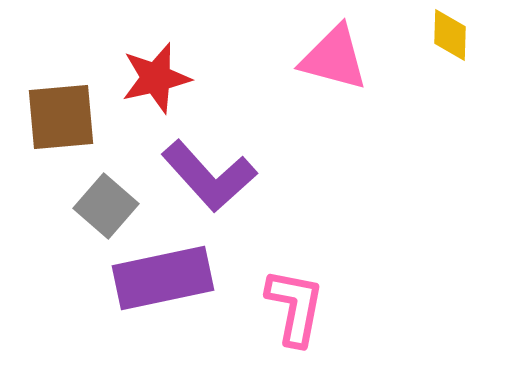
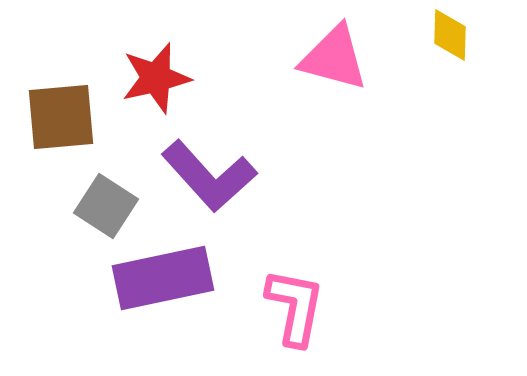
gray square: rotated 8 degrees counterclockwise
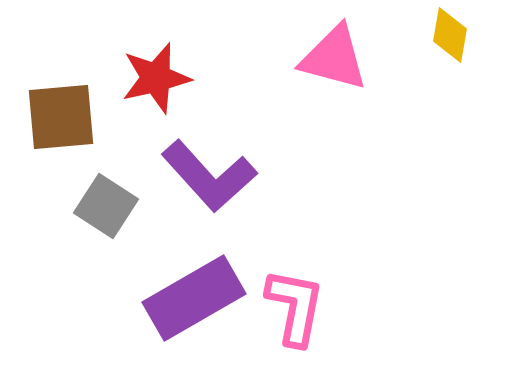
yellow diamond: rotated 8 degrees clockwise
purple rectangle: moved 31 px right, 20 px down; rotated 18 degrees counterclockwise
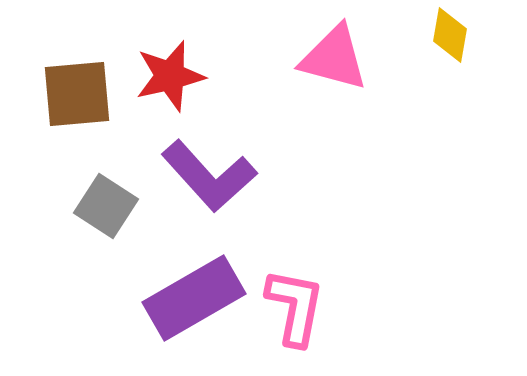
red star: moved 14 px right, 2 px up
brown square: moved 16 px right, 23 px up
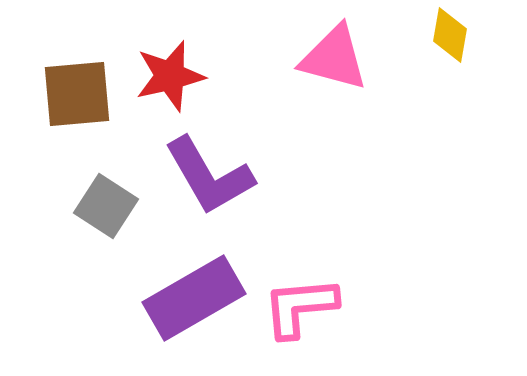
purple L-shape: rotated 12 degrees clockwise
pink L-shape: moved 5 px right; rotated 106 degrees counterclockwise
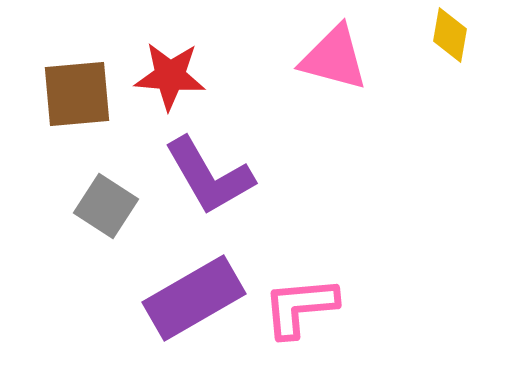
red star: rotated 18 degrees clockwise
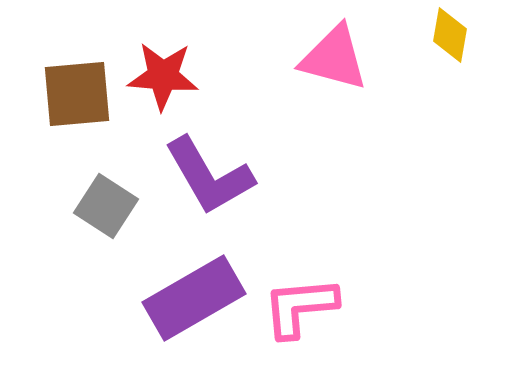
red star: moved 7 px left
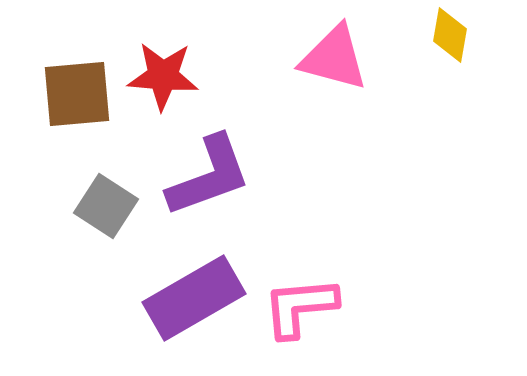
purple L-shape: rotated 80 degrees counterclockwise
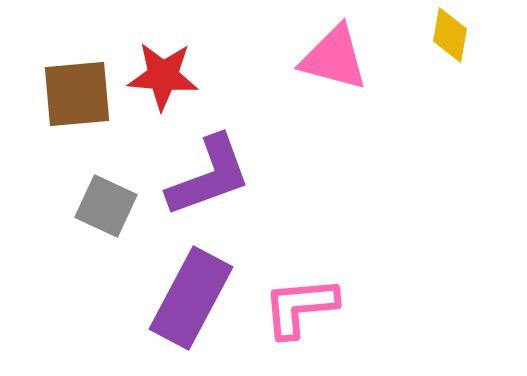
gray square: rotated 8 degrees counterclockwise
purple rectangle: moved 3 px left; rotated 32 degrees counterclockwise
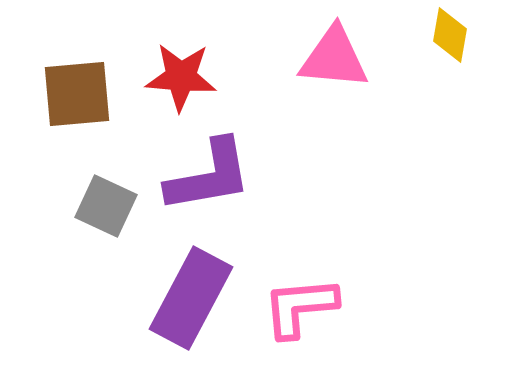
pink triangle: rotated 10 degrees counterclockwise
red star: moved 18 px right, 1 px down
purple L-shape: rotated 10 degrees clockwise
